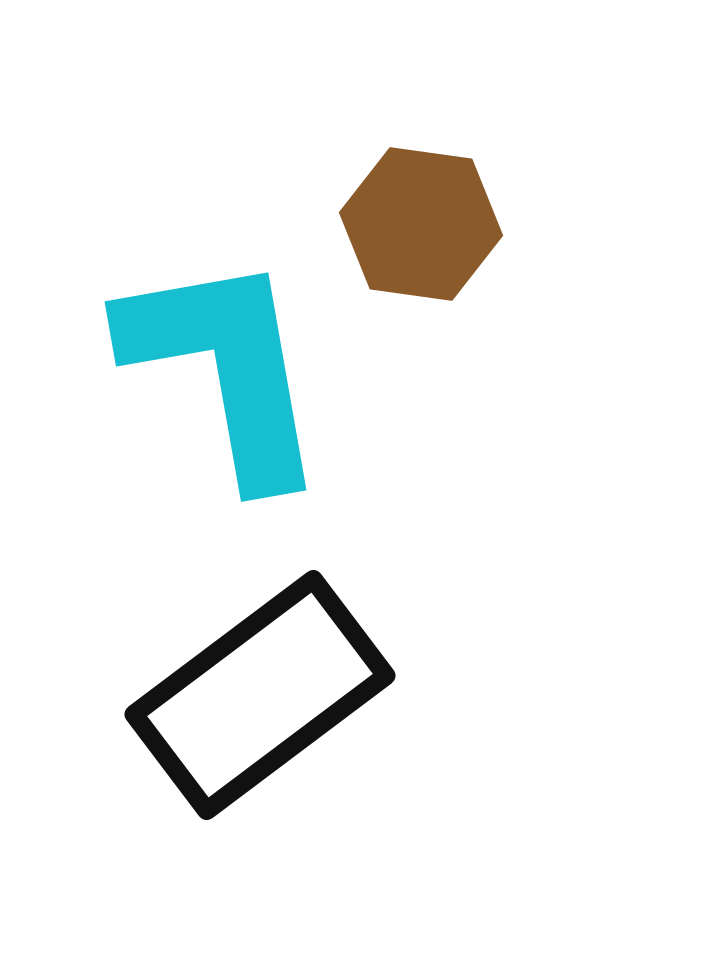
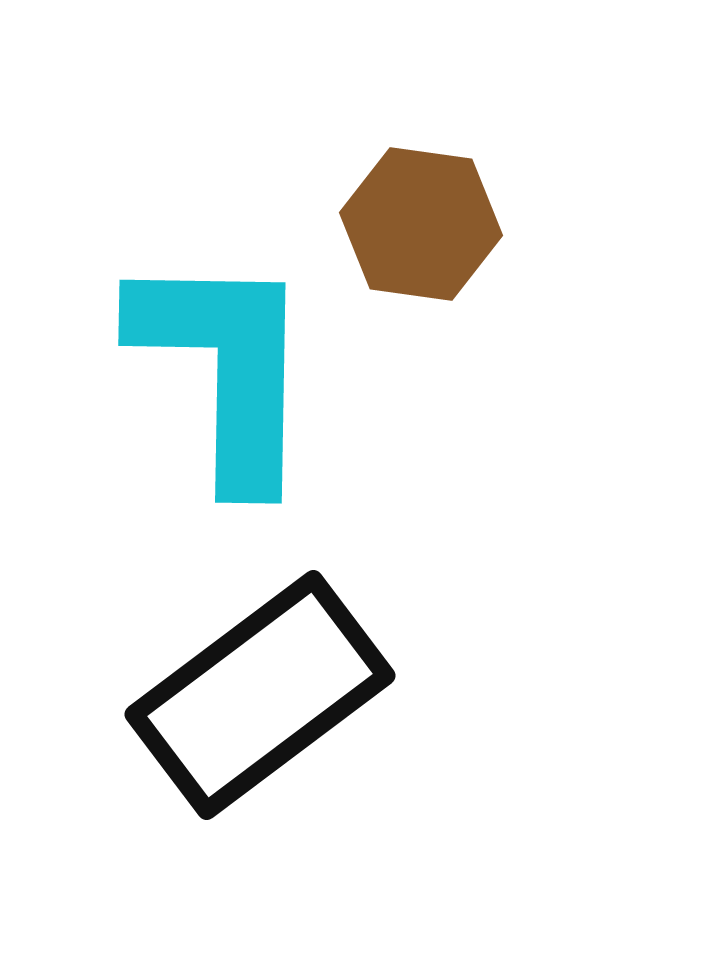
cyan L-shape: rotated 11 degrees clockwise
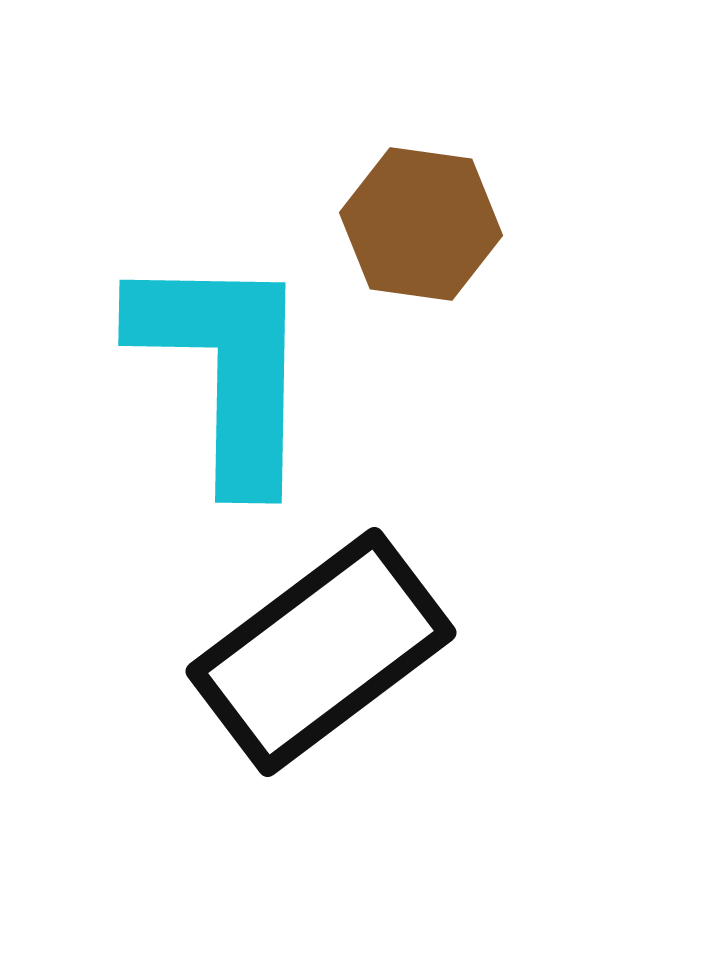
black rectangle: moved 61 px right, 43 px up
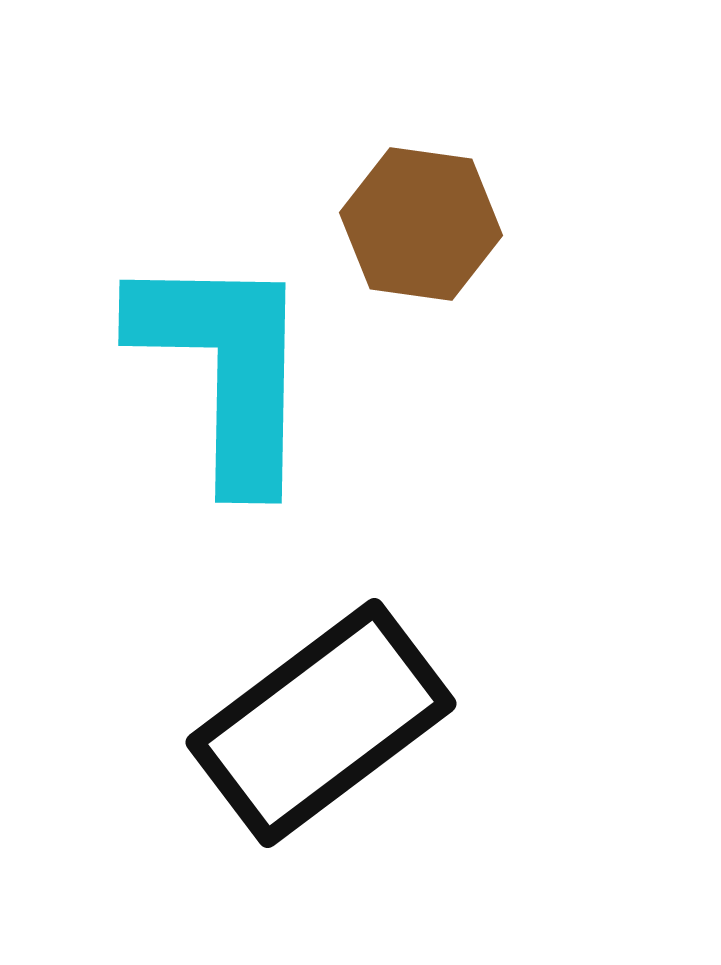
black rectangle: moved 71 px down
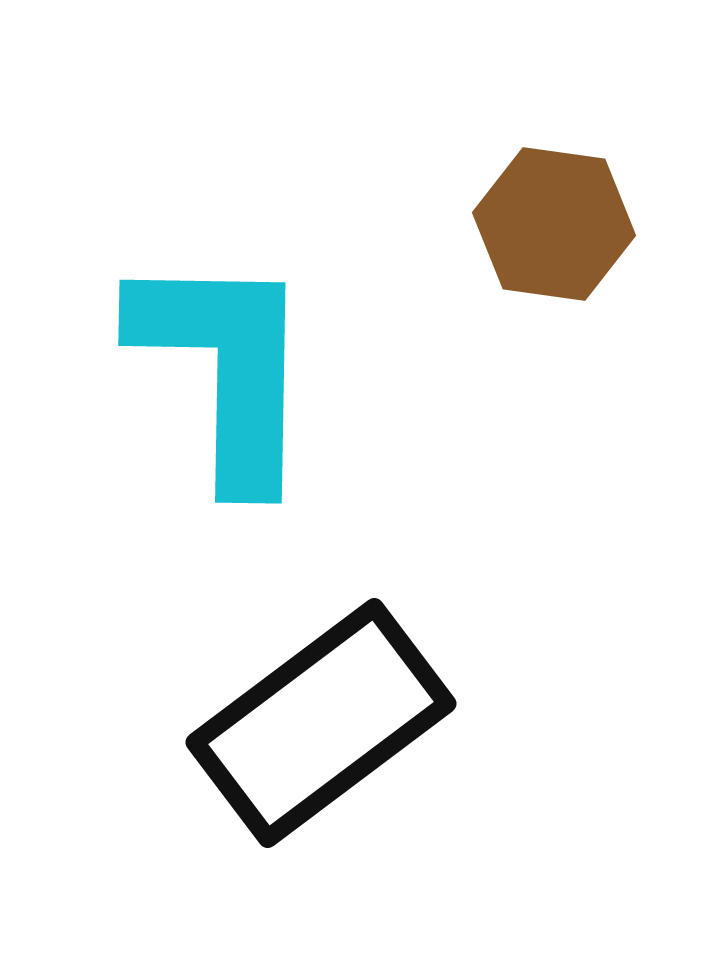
brown hexagon: moved 133 px right
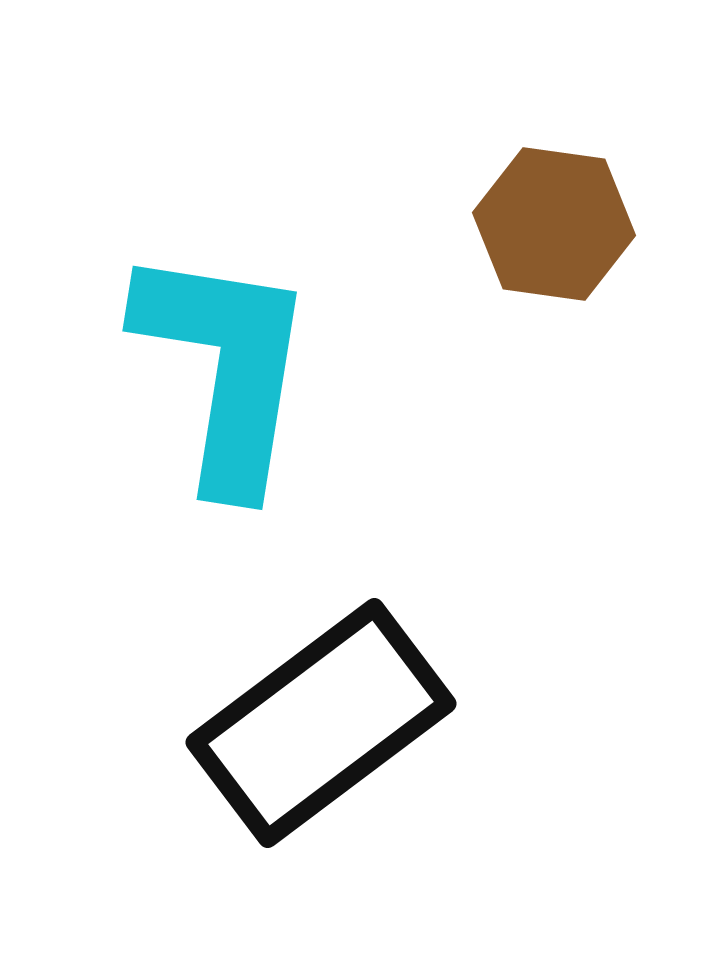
cyan L-shape: rotated 8 degrees clockwise
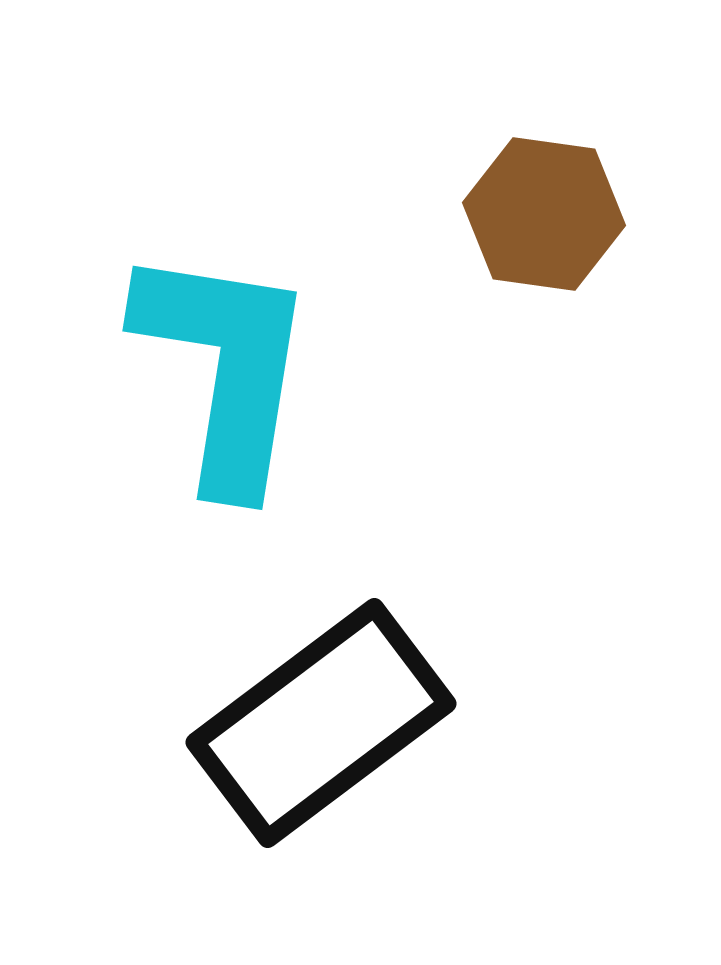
brown hexagon: moved 10 px left, 10 px up
